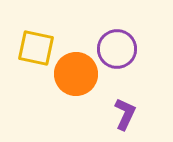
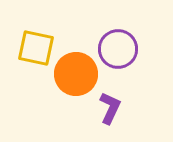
purple circle: moved 1 px right
purple L-shape: moved 15 px left, 6 px up
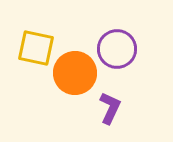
purple circle: moved 1 px left
orange circle: moved 1 px left, 1 px up
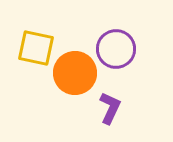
purple circle: moved 1 px left
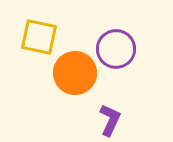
yellow square: moved 3 px right, 11 px up
purple L-shape: moved 12 px down
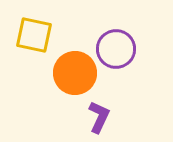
yellow square: moved 5 px left, 2 px up
purple L-shape: moved 11 px left, 3 px up
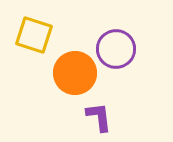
yellow square: rotated 6 degrees clockwise
purple L-shape: rotated 32 degrees counterclockwise
